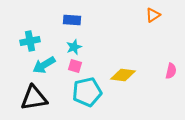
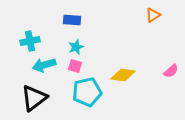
cyan star: moved 2 px right
cyan arrow: rotated 15 degrees clockwise
pink semicircle: rotated 35 degrees clockwise
black triangle: rotated 28 degrees counterclockwise
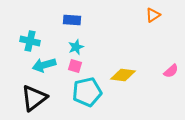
cyan cross: rotated 24 degrees clockwise
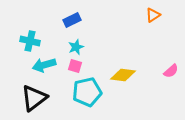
blue rectangle: rotated 30 degrees counterclockwise
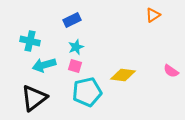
pink semicircle: rotated 77 degrees clockwise
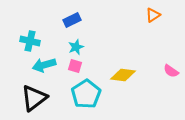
cyan pentagon: moved 1 px left, 2 px down; rotated 20 degrees counterclockwise
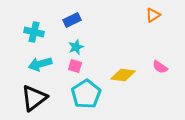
cyan cross: moved 4 px right, 9 px up
cyan arrow: moved 4 px left, 1 px up
pink semicircle: moved 11 px left, 4 px up
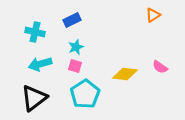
cyan cross: moved 1 px right
yellow diamond: moved 2 px right, 1 px up
cyan pentagon: moved 1 px left
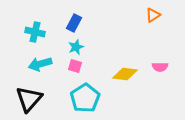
blue rectangle: moved 2 px right, 3 px down; rotated 36 degrees counterclockwise
pink semicircle: rotated 35 degrees counterclockwise
cyan pentagon: moved 4 px down
black triangle: moved 5 px left, 1 px down; rotated 12 degrees counterclockwise
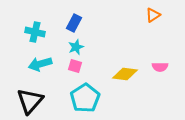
black triangle: moved 1 px right, 2 px down
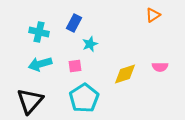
cyan cross: moved 4 px right
cyan star: moved 14 px right, 3 px up
pink square: rotated 24 degrees counterclockwise
yellow diamond: rotated 25 degrees counterclockwise
cyan pentagon: moved 1 px left
